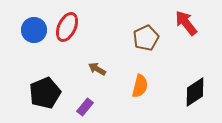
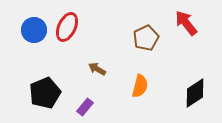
black diamond: moved 1 px down
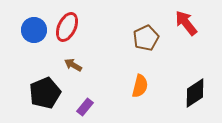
brown arrow: moved 24 px left, 4 px up
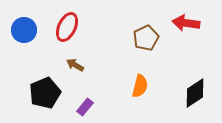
red arrow: rotated 44 degrees counterclockwise
blue circle: moved 10 px left
brown arrow: moved 2 px right
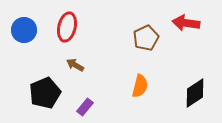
red ellipse: rotated 12 degrees counterclockwise
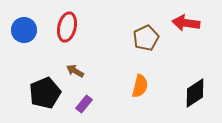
brown arrow: moved 6 px down
purple rectangle: moved 1 px left, 3 px up
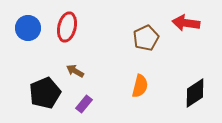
blue circle: moved 4 px right, 2 px up
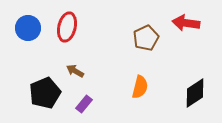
orange semicircle: moved 1 px down
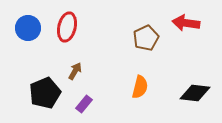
brown arrow: rotated 90 degrees clockwise
black diamond: rotated 40 degrees clockwise
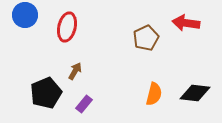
blue circle: moved 3 px left, 13 px up
orange semicircle: moved 14 px right, 7 px down
black pentagon: moved 1 px right
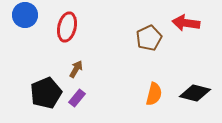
brown pentagon: moved 3 px right
brown arrow: moved 1 px right, 2 px up
black diamond: rotated 8 degrees clockwise
purple rectangle: moved 7 px left, 6 px up
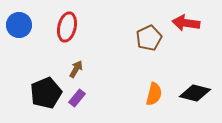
blue circle: moved 6 px left, 10 px down
